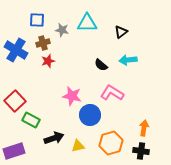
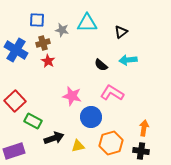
red star: rotated 24 degrees counterclockwise
blue circle: moved 1 px right, 2 px down
green rectangle: moved 2 px right, 1 px down
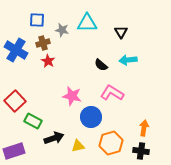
black triangle: rotated 24 degrees counterclockwise
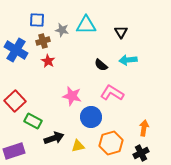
cyan triangle: moved 1 px left, 2 px down
brown cross: moved 2 px up
black cross: moved 2 px down; rotated 35 degrees counterclockwise
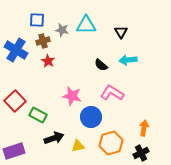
green rectangle: moved 5 px right, 6 px up
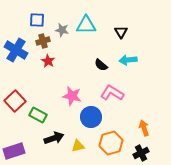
orange arrow: rotated 28 degrees counterclockwise
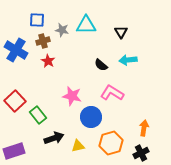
green rectangle: rotated 24 degrees clockwise
orange arrow: rotated 28 degrees clockwise
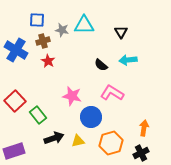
cyan triangle: moved 2 px left
yellow triangle: moved 5 px up
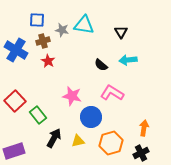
cyan triangle: rotated 10 degrees clockwise
black arrow: rotated 42 degrees counterclockwise
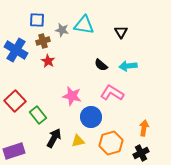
cyan arrow: moved 6 px down
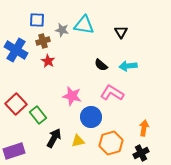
red square: moved 1 px right, 3 px down
